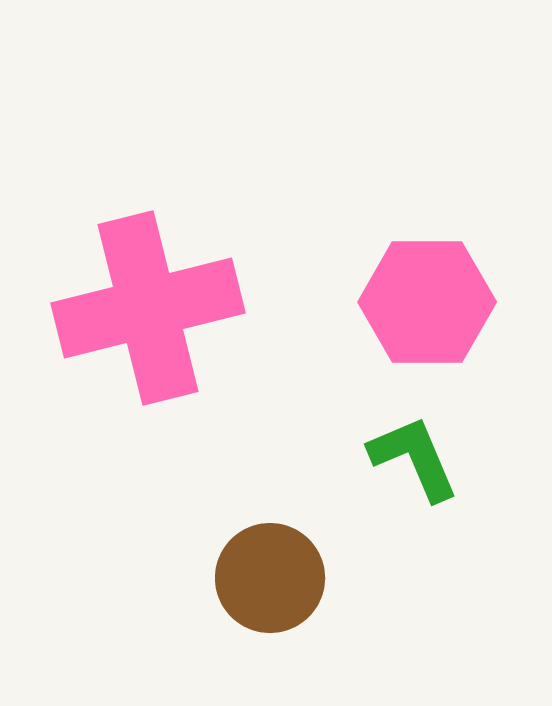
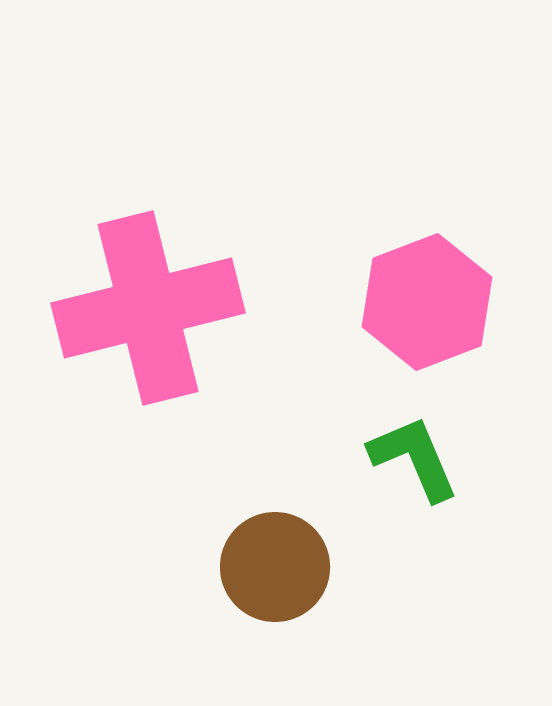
pink hexagon: rotated 21 degrees counterclockwise
brown circle: moved 5 px right, 11 px up
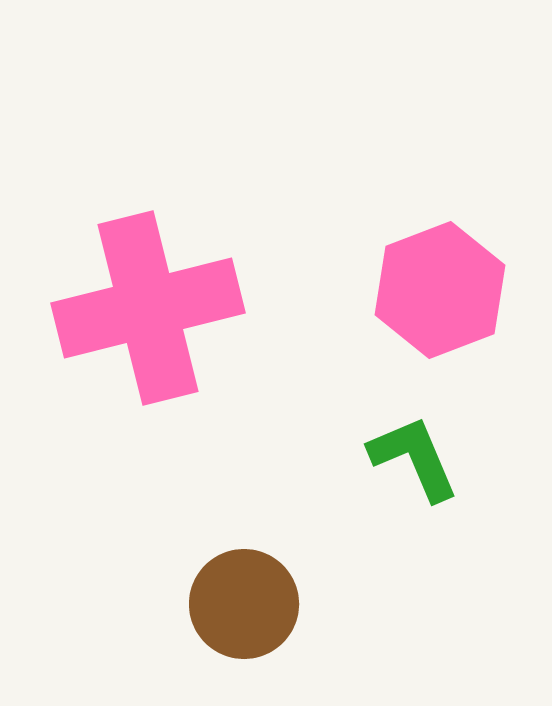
pink hexagon: moved 13 px right, 12 px up
brown circle: moved 31 px left, 37 px down
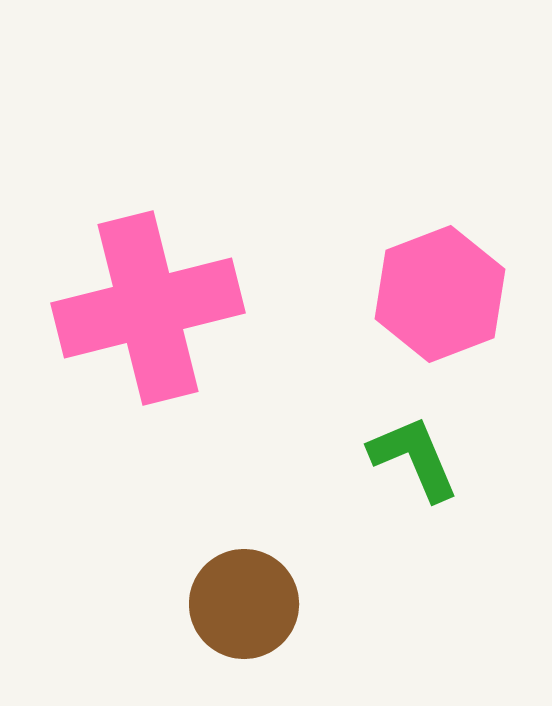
pink hexagon: moved 4 px down
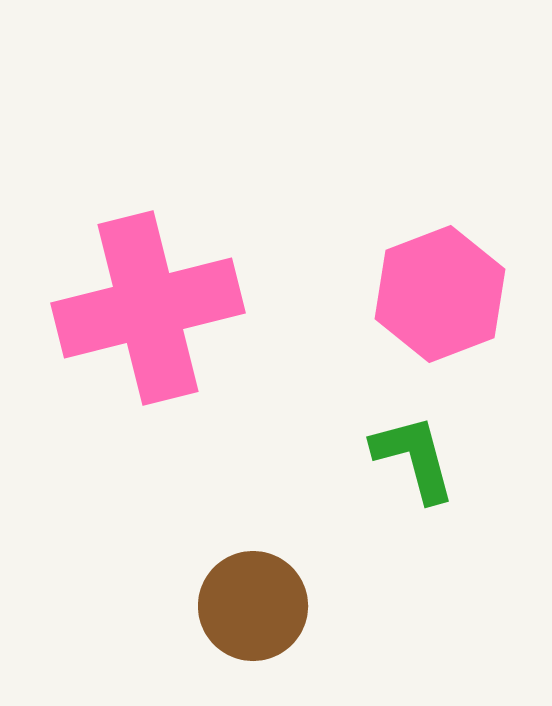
green L-shape: rotated 8 degrees clockwise
brown circle: moved 9 px right, 2 px down
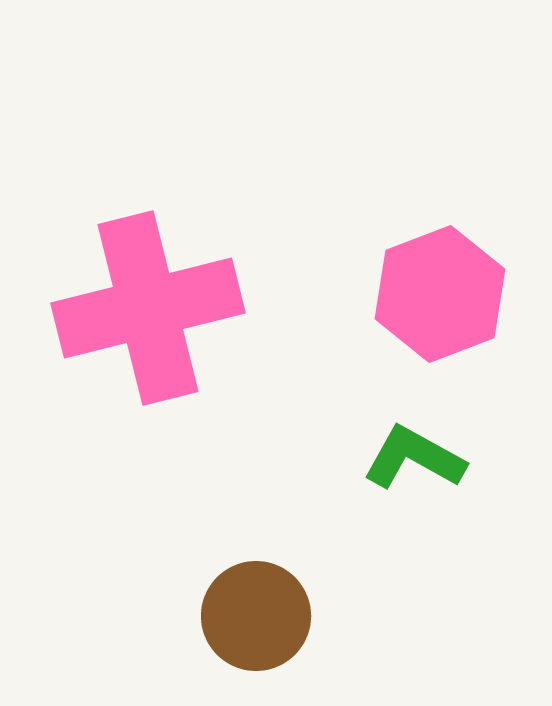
green L-shape: rotated 46 degrees counterclockwise
brown circle: moved 3 px right, 10 px down
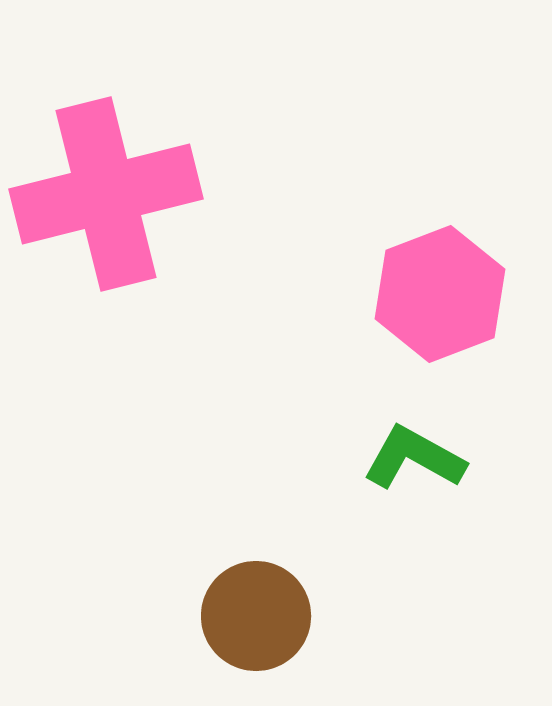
pink cross: moved 42 px left, 114 px up
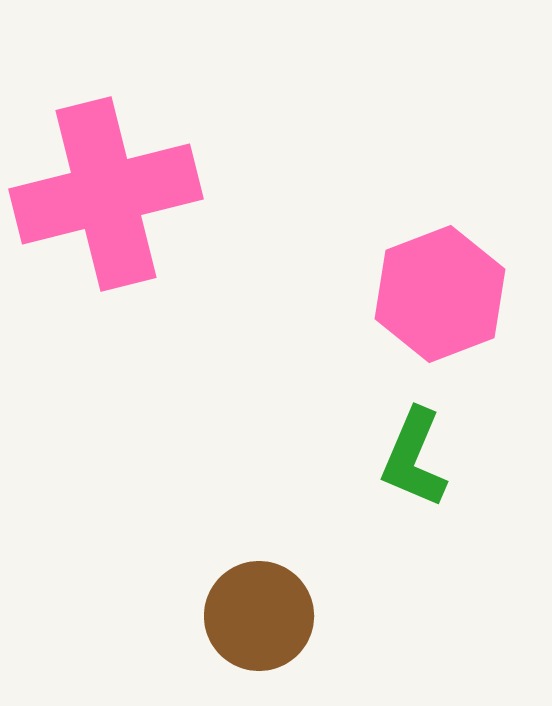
green L-shape: rotated 96 degrees counterclockwise
brown circle: moved 3 px right
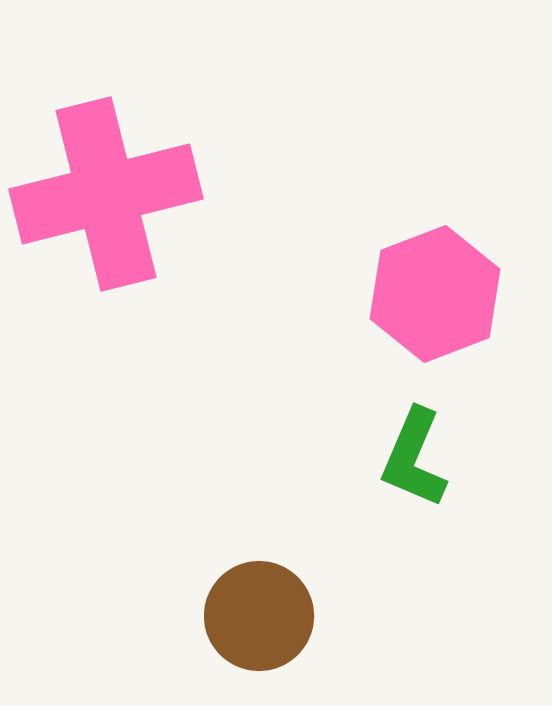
pink hexagon: moved 5 px left
